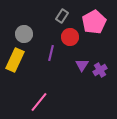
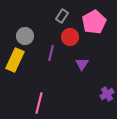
gray circle: moved 1 px right, 2 px down
purple triangle: moved 1 px up
purple cross: moved 7 px right, 24 px down
pink line: moved 1 px down; rotated 25 degrees counterclockwise
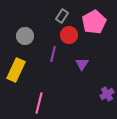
red circle: moved 1 px left, 2 px up
purple line: moved 2 px right, 1 px down
yellow rectangle: moved 1 px right, 10 px down
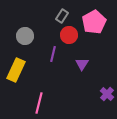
purple cross: rotated 16 degrees counterclockwise
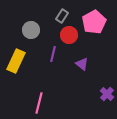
gray circle: moved 6 px right, 6 px up
purple triangle: rotated 24 degrees counterclockwise
yellow rectangle: moved 9 px up
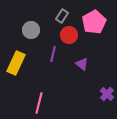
yellow rectangle: moved 2 px down
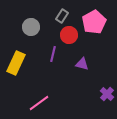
gray circle: moved 3 px up
purple triangle: rotated 24 degrees counterclockwise
pink line: rotated 40 degrees clockwise
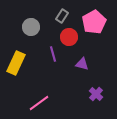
red circle: moved 2 px down
purple line: rotated 28 degrees counterclockwise
purple cross: moved 11 px left
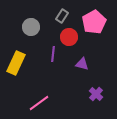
purple line: rotated 21 degrees clockwise
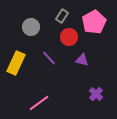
purple line: moved 4 px left, 4 px down; rotated 49 degrees counterclockwise
purple triangle: moved 4 px up
